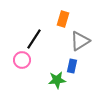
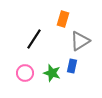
pink circle: moved 3 px right, 13 px down
green star: moved 5 px left, 7 px up; rotated 24 degrees clockwise
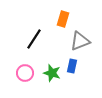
gray triangle: rotated 10 degrees clockwise
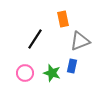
orange rectangle: rotated 28 degrees counterclockwise
black line: moved 1 px right
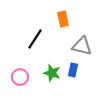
gray triangle: moved 2 px right, 5 px down; rotated 35 degrees clockwise
blue rectangle: moved 1 px right, 4 px down
pink circle: moved 5 px left, 4 px down
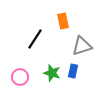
orange rectangle: moved 2 px down
gray triangle: rotated 30 degrees counterclockwise
blue rectangle: moved 1 px down
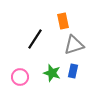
gray triangle: moved 8 px left, 1 px up
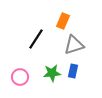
orange rectangle: rotated 35 degrees clockwise
black line: moved 1 px right
green star: rotated 24 degrees counterclockwise
